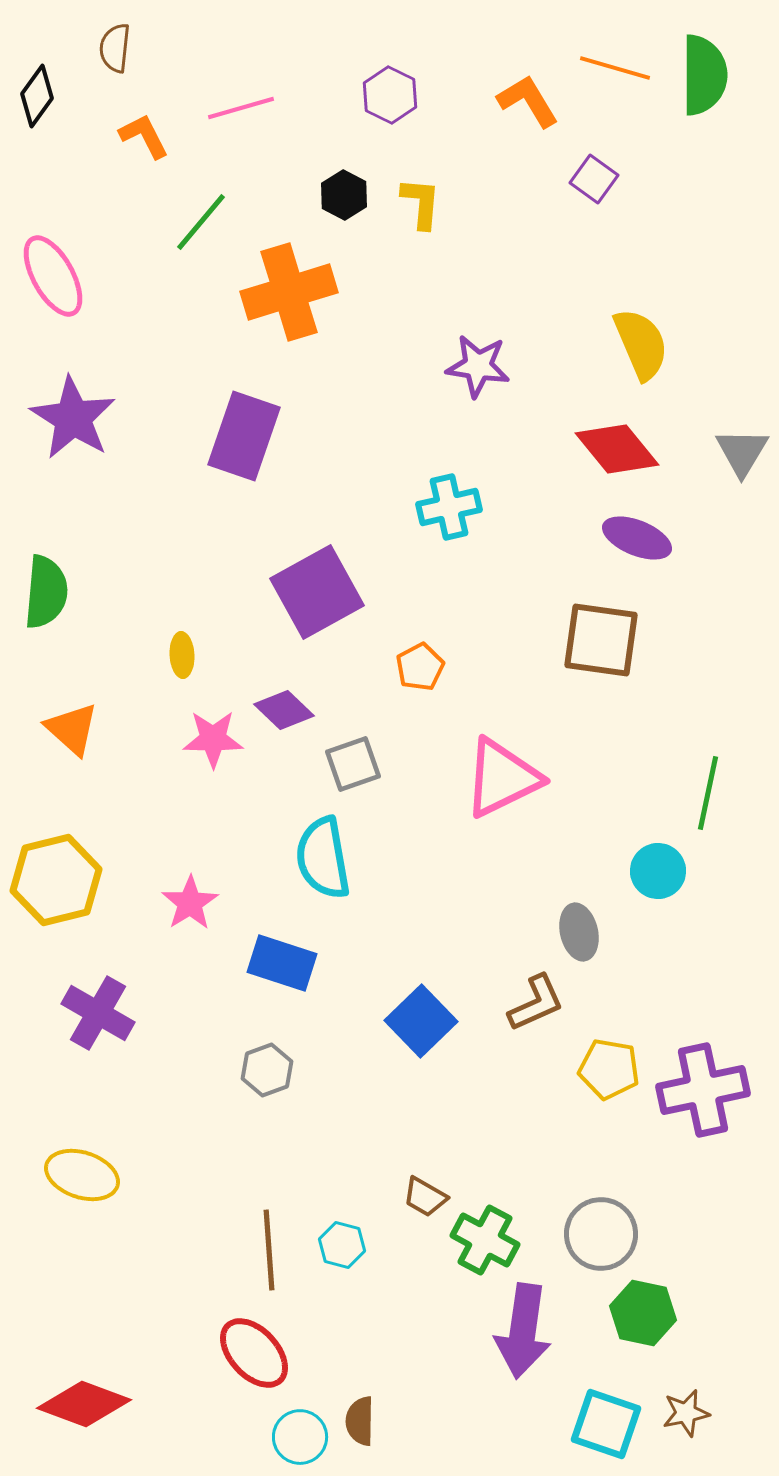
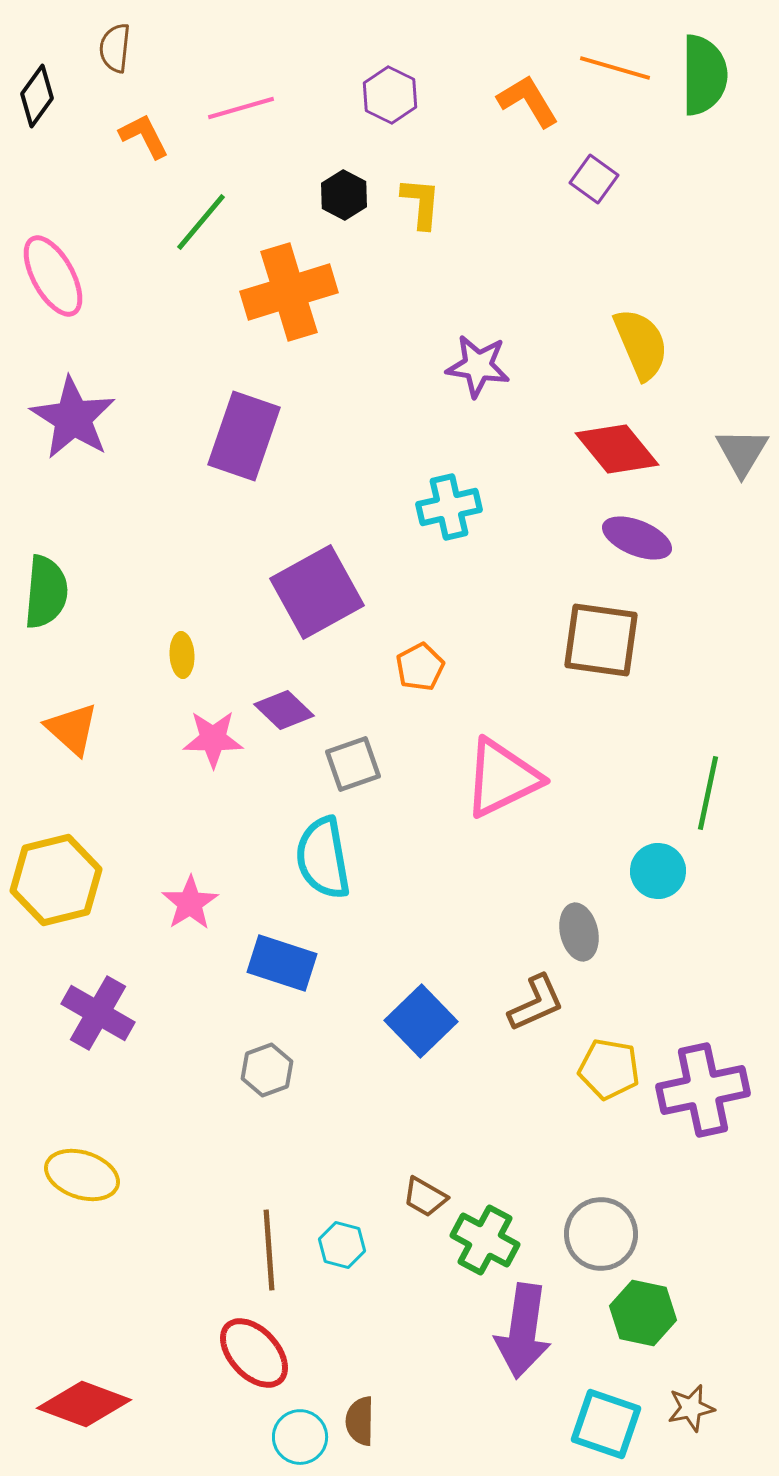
brown star at (686, 1413): moved 5 px right, 5 px up
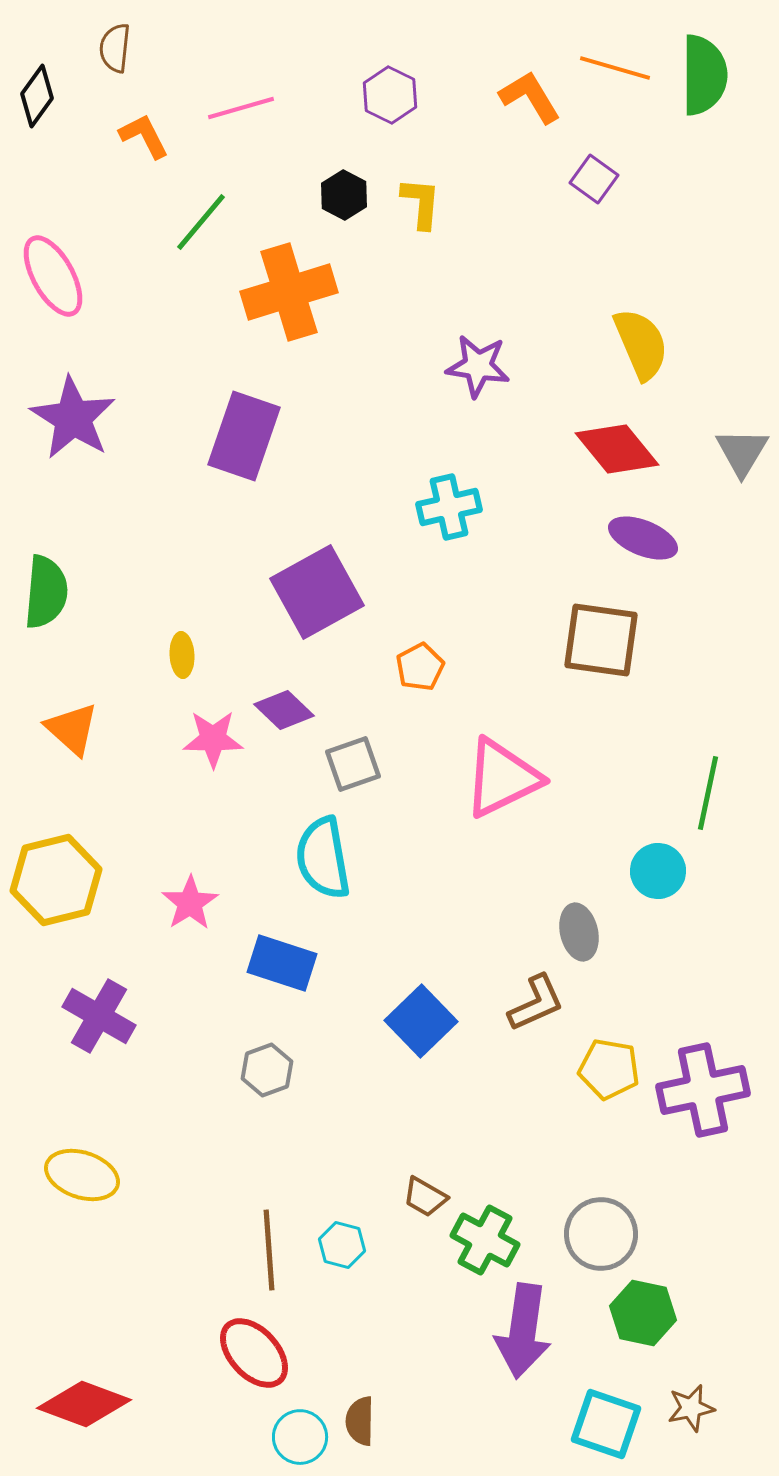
orange L-shape at (528, 101): moved 2 px right, 4 px up
purple ellipse at (637, 538): moved 6 px right
purple cross at (98, 1013): moved 1 px right, 3 px down
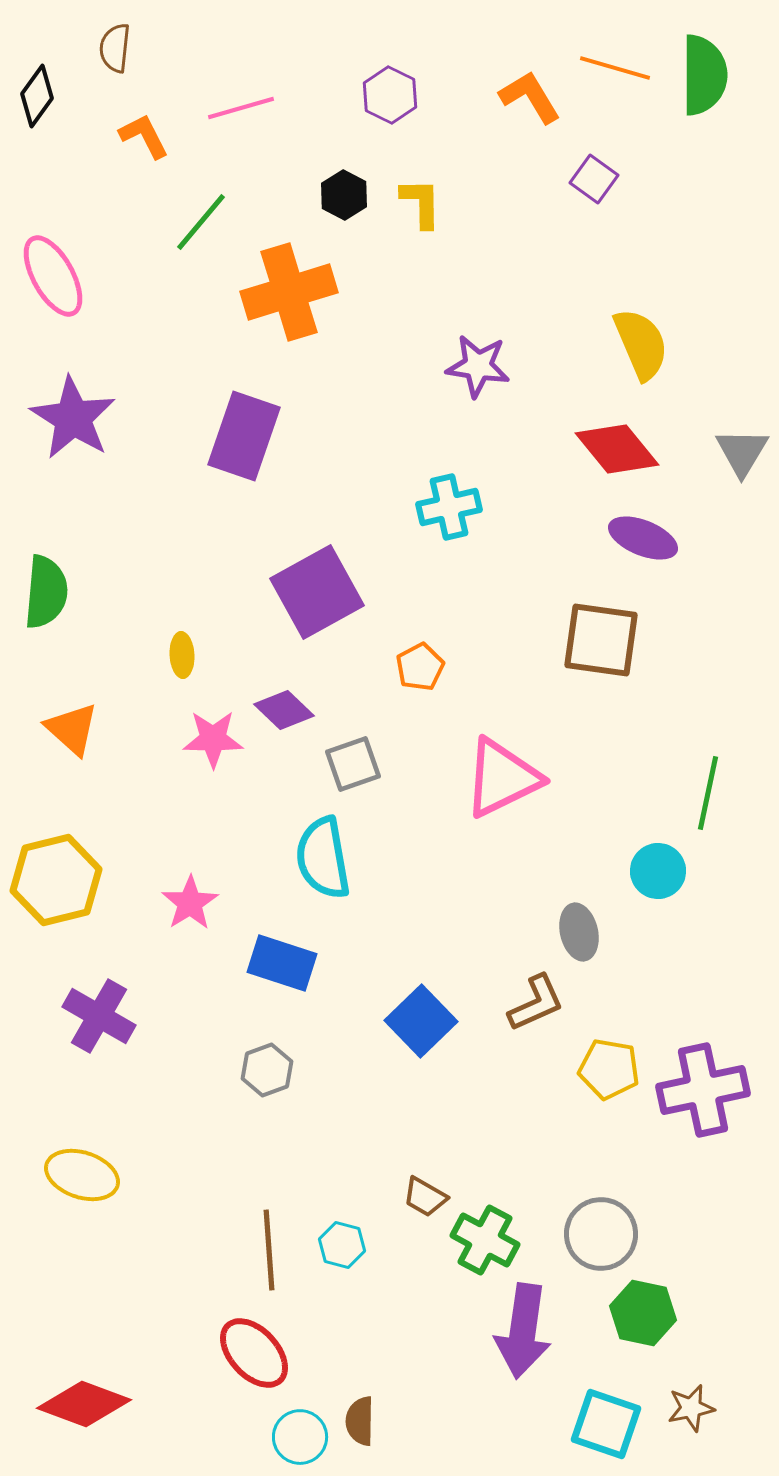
yellow L-shape at (421, 203): rotated 6 degrees counterclockwise
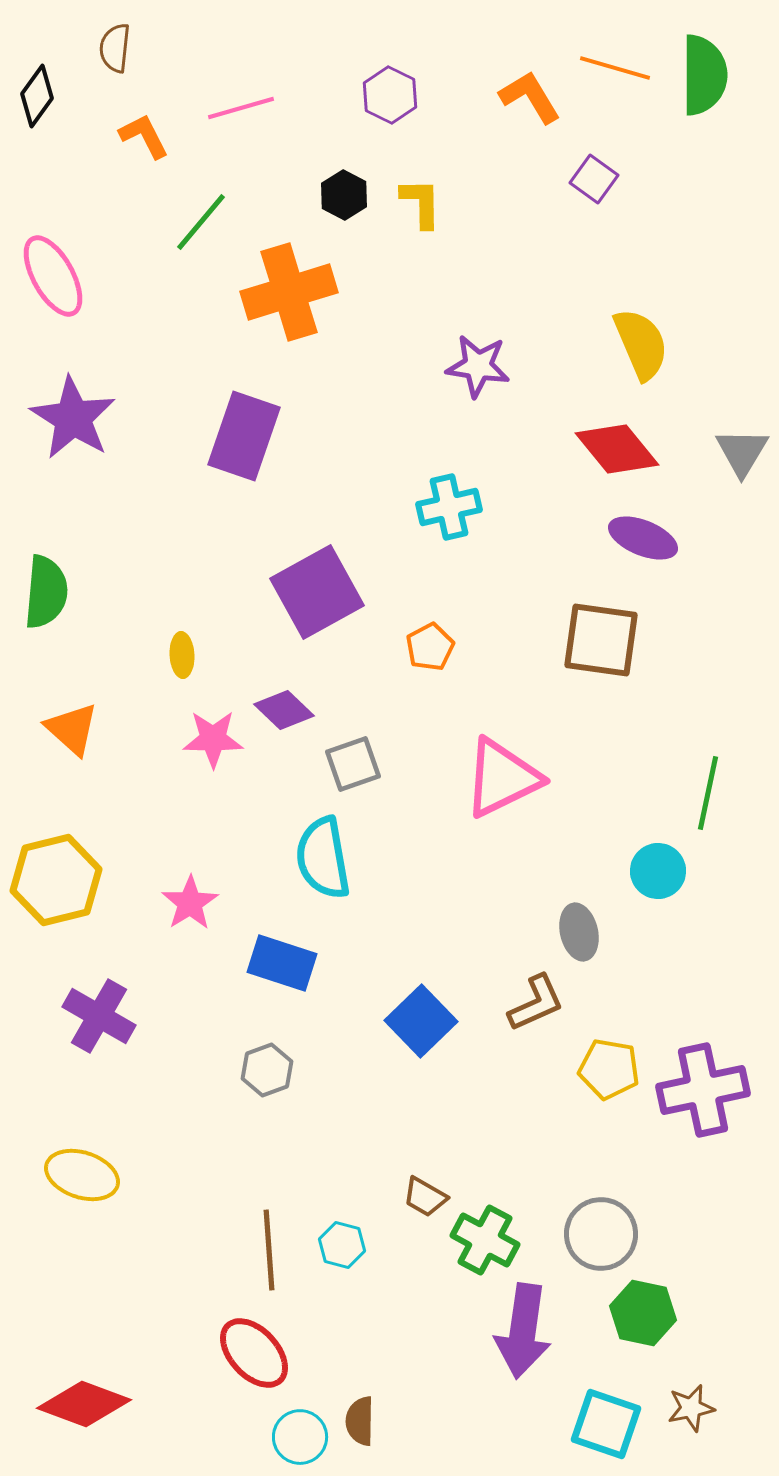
orange pentagon at (420, 667): moved 10 px right, 20 px up
